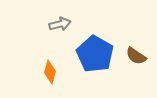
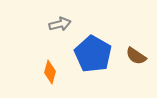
blue pentagon: moved 2 px left
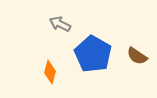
gray arrow: rotated 140 degrees counterclockwise
brown semicircle: moved 1 px right
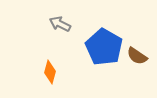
blue pentagon: moved 11 px right, 7 px up
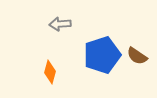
gray arrow: rotated 30 degrees counterclockwise
blue pentagon: moved 2 px left, 8 px down; rotated 24 degrees clockwise
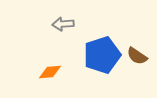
gray arrow: moved 3 px right
orange diamond: rotated 70 degrees clockwise
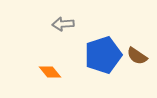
blue pentagon: moved 1 px right
orange diamond: rotated 55 degrees clockwise
